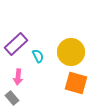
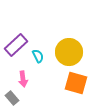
purple rectangle: moved 1 px down
yellow circle: moved 2 px left
pink arrow: moved 5 px right, 2 px down; rotated 14 degrees counterclockwise
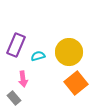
purple rectangle: rotated 25 degrees counterclockwise
cyan semicircle: rotated 80 degrees counterclockwise
orange square: rotated 35 degrees clockwise
gray rectangle: moved 2 px right
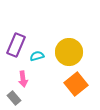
cyan semicircle: moved 1 px left
orange square: moved 1 px down
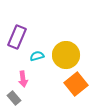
purple rectangle: moved 1 px right, 8 px up
yellow circle: moved 3 px left, 3 px down
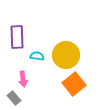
purple rectangle: rotated 25 degrees counterclockwise
cyan semicircle: rotated 24 degrees clockwise
orange square: moved 2 px left
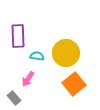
purple rectangle: moved 1 px right, 1 px up
yellow circle: moved 2 px up
pink arrow: moved 5 px right; rotated 42 degrees clockwise
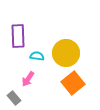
orange square: moved 1 px left, 1 px up
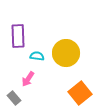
orange square: moved 7 px right, 10 px down
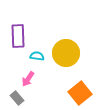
gray rectangle: moved 3 px right
